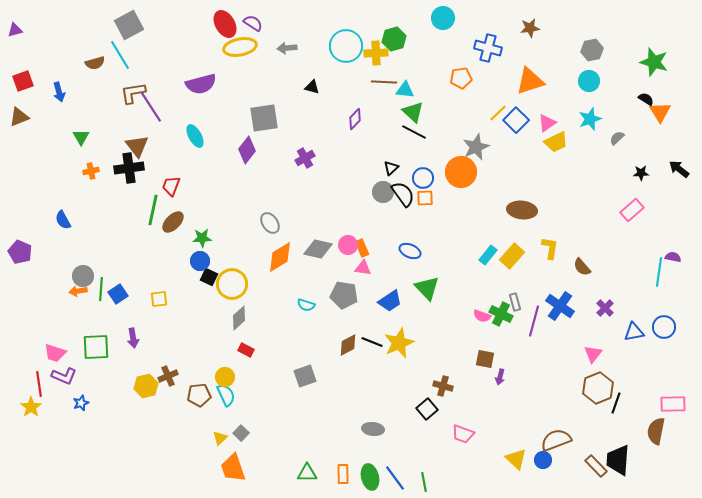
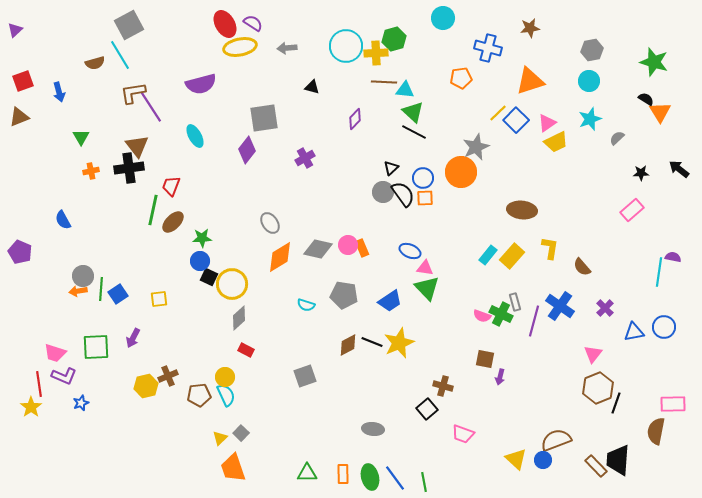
purple triangle at (15, 30): rotated 28 degrees counterclockwise
pink triangle at (363, 268): moved 62 px right
purple arrow at (133, 338): rotated 36 degrees clockwise
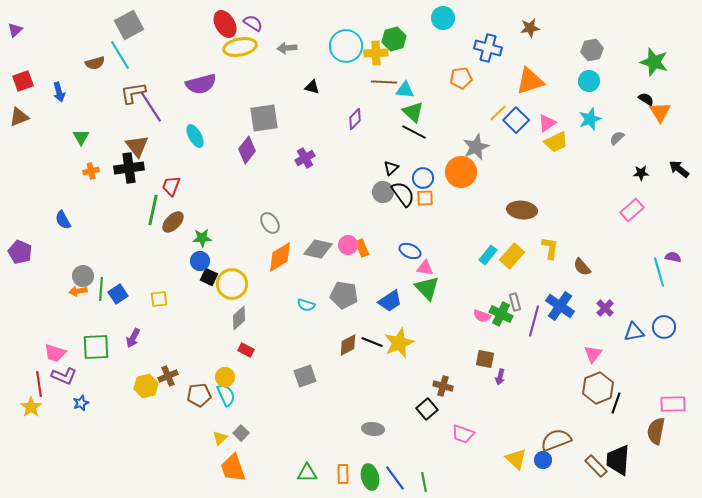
cyan line at (659, 272): rotated 24 degrees counterclockwise
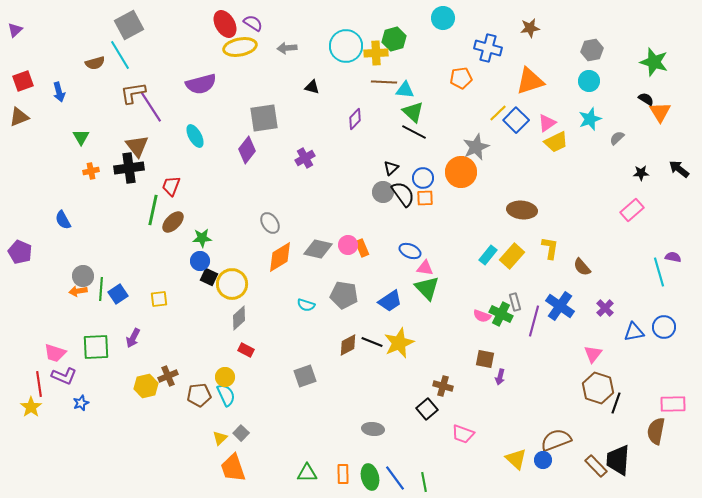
brown hexagon at (598, 388): rotated 20 degrees counterclockwise
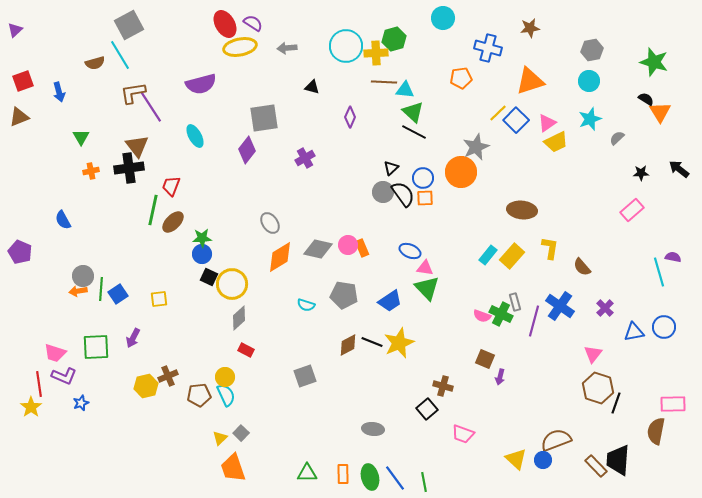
purple diamond at (355, 119): moved 5 px left, 2 px up; rotated 20 degrees counterclockwise
blue circle at (200, 261): moved 2 px right, 7 px up
brown square at (485, 359): rotated 12 degrees clockwise
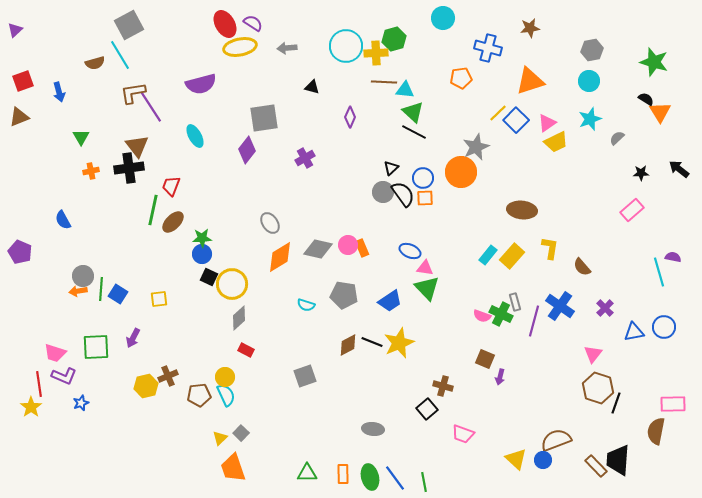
blue square at (118, 294): rotated 24 degrees counterclockwise
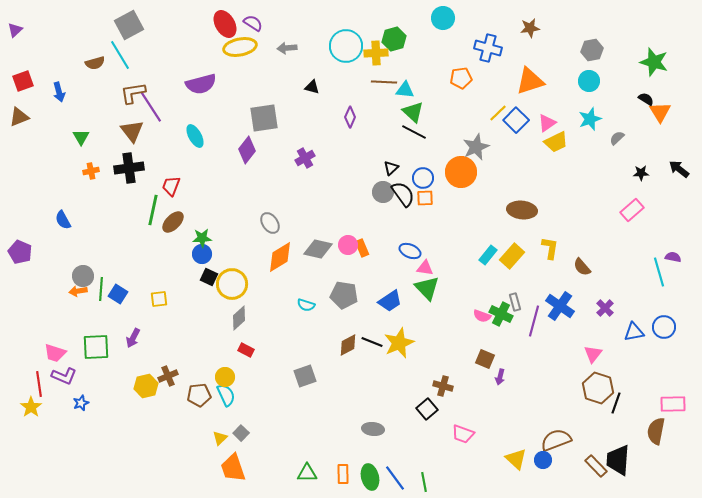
brown triangle at (137, 146): moved 5 px left, 15 px up
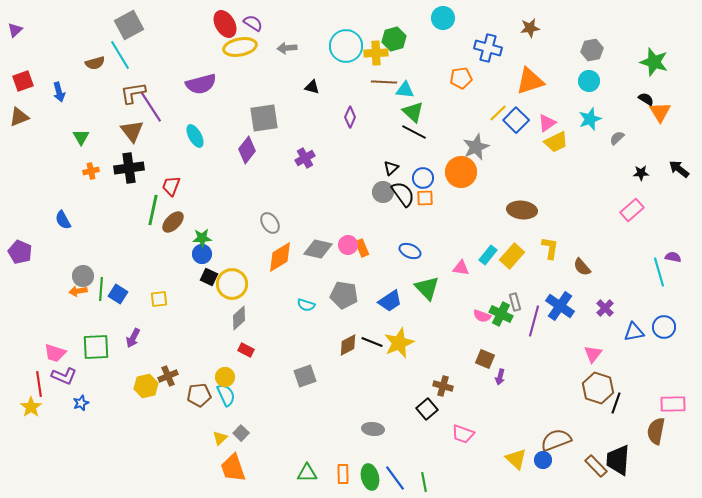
pink triangle at (425, 268): moved 36 px right
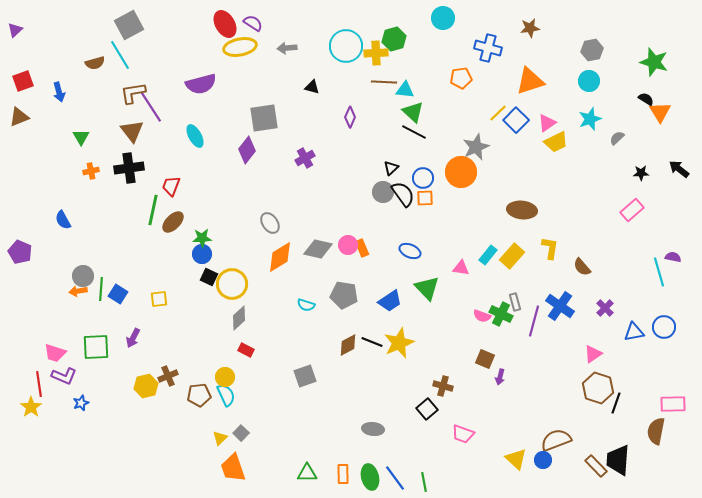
pink triangle at (593, 354): rotated 18 degrees clockwise
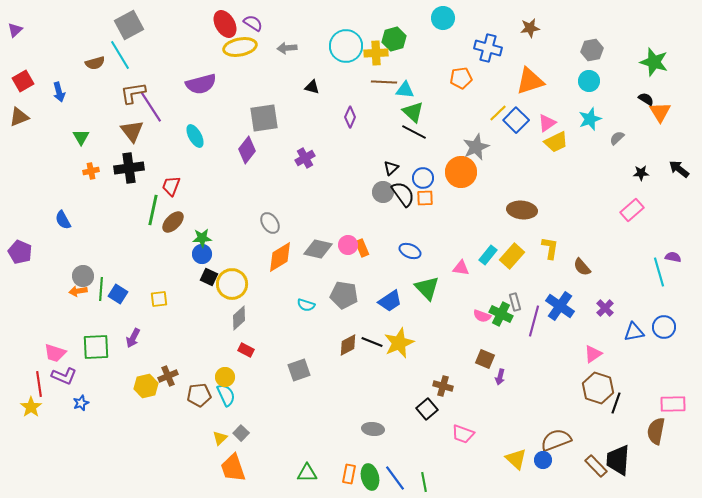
red square at (23, 81): rotated 10 degrees counterclockwise
gray square at (305, 376): moved 6 px left, 6 px up
orange rectangle at (343, 474): moved 6 px right; rotated 12 degrees clockwise
